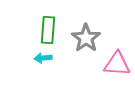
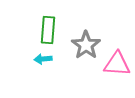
gray star: moved 7 px down
cyan arrow: moved 1 px down
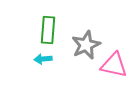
gray star: rotated 12 degrees clockwise
pink triangle: moved 3 px left, 1 px down; rotated 8 degrees clockwise
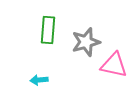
gray star: moved 3 px up; rotated 8 degrees clockwise
cyan arrow: moved 4 px left, 21 px down
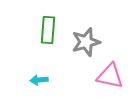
pink triangle: moved 4 px left, 11 px down
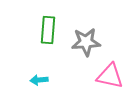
gray star: rotated 12 degrees clockwise
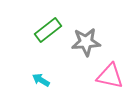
green rectangle: rotated 48 degrees clockwise
cyan arrow: moved 2 px right; rotated 36 degrees clockwise
